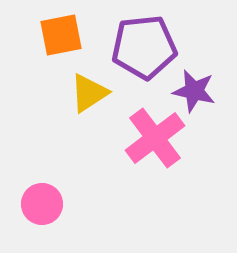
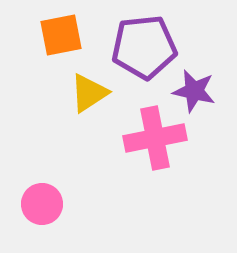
pink cross: rotated 26 degrees clockwise
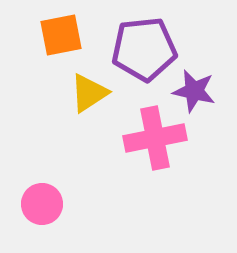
purple pentagon: moved 2 px down
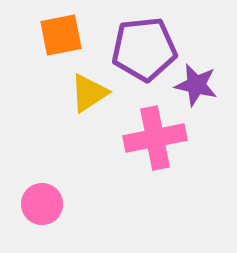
purple star: moved 2 px right, 6 px up
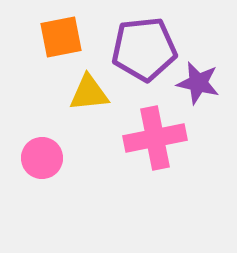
orange square: moved 2 px down
purple star: moved 2 px right, 2 px up
yellow triangle: rotated 27 degrees clockwise
pink circle: moved 46 px up
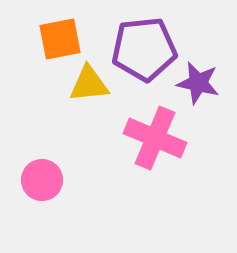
orange square: moved 1 px left, 2 px down
yellow triangle: moved 9 px up
pink cross: rotated 34 degrees clockwise
pink circle: moved 22 px down
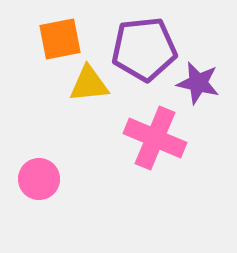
pink circle: moved 3 px left, 1 px up
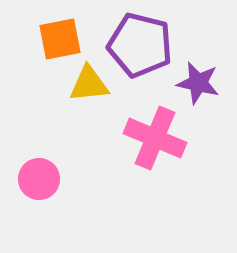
purple pentagon: moved 4 px left, 4 px up; rotated 20 degrees clockwise
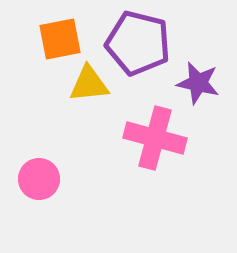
purple pentagon: moved 2 px left, 2 px up
pink cross: rotated 8 degrees counterclockwise
